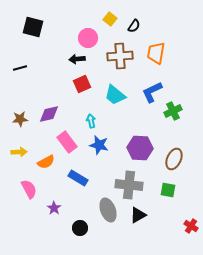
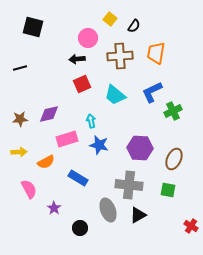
pink rectangle: moved 3 px up; rotated 70 degrees counterclockwise
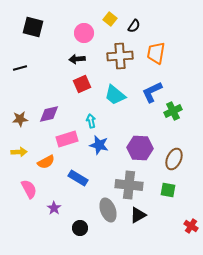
pink circle: moved 4 px left, 5 px up
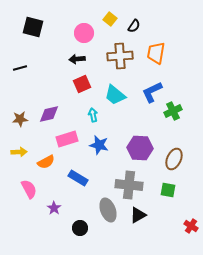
cyan arrow: moved 2 px right, 6 px up
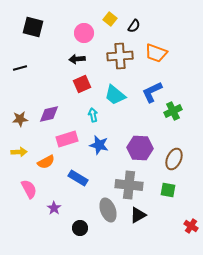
orange trapezoid: rotated 80 degrees counterclockwise
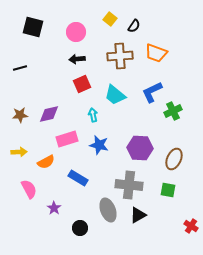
pink circle: moved 8 px left, 1 px up
brown star: moved 4 px up
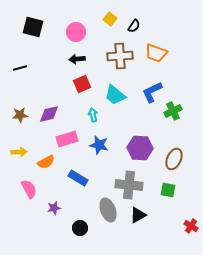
purple star: rotated 24 degrees clockwise
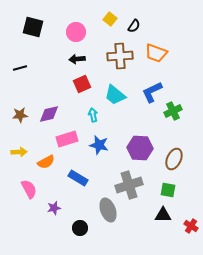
gray cross: rotated 24 degrees counterclockwise
black triangle: moved 25 px right; rotated 30 degrees clockwise
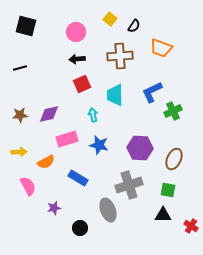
black square: moved 7 px left, 1 px up
orange trapezoid: moved 5 px right, 5 px up
cyan trapezoid: rotated 50 degrees clockwise
pink semicircle: moved 1 px left, 3 px up
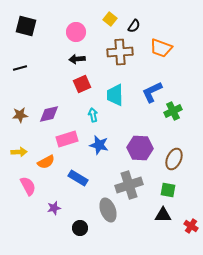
brown cross: moved 4 px up
